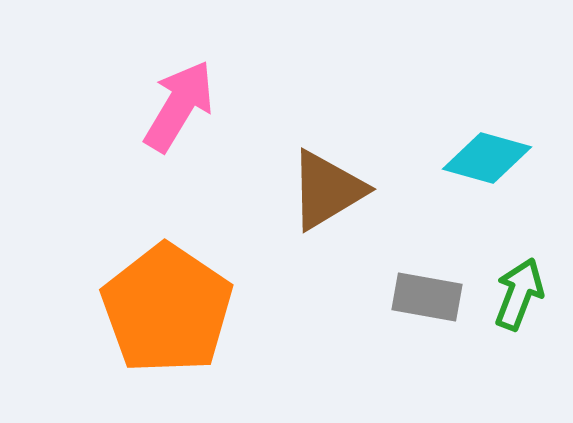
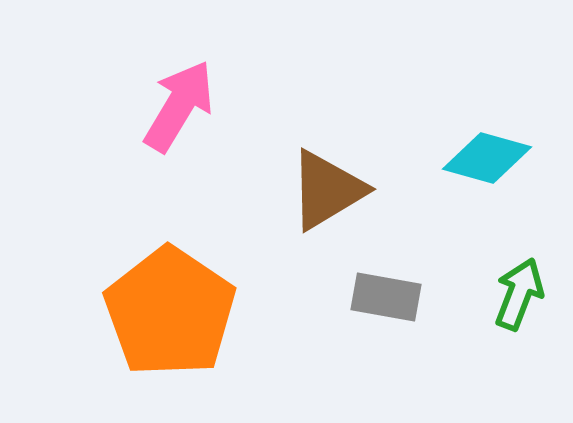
gray rectangle: moved 41 px left
orange pentagon: moved 3 px right, 3 px down
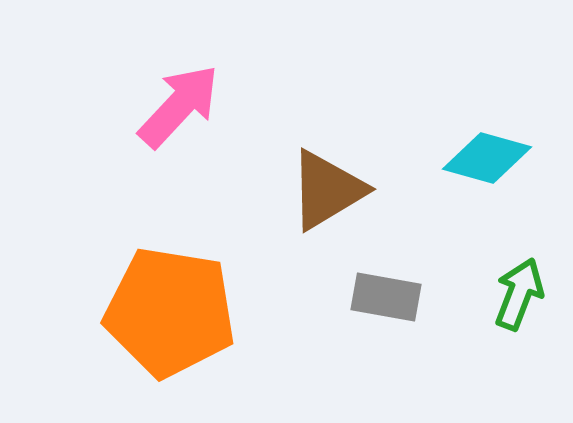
pink arrow: rotated 12 degrees clockwise
orange pentagon: rotated 25 degrees counterclockwise
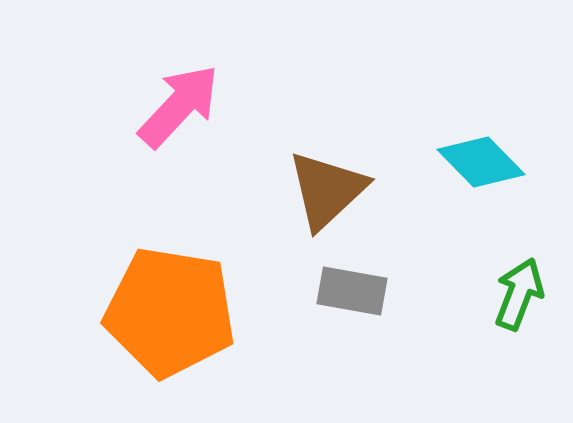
cyan diamond: moved 6 px left, 4 px down; rotated 30 degrees clockwise
brown triangle: rotated 12 degrees counterclockwise
gray rectangle: moved 34 px left, 6 px up
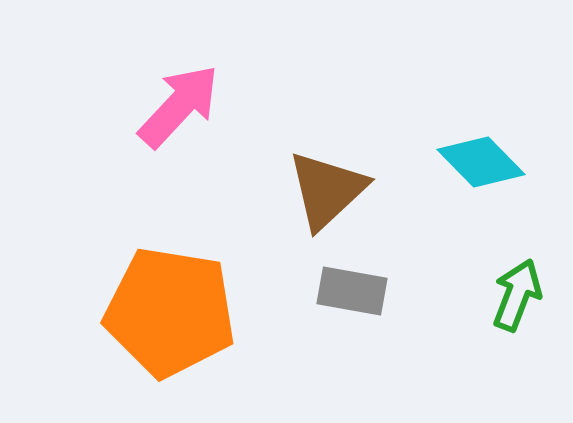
green arrow: moved 2 px left, 1 px down
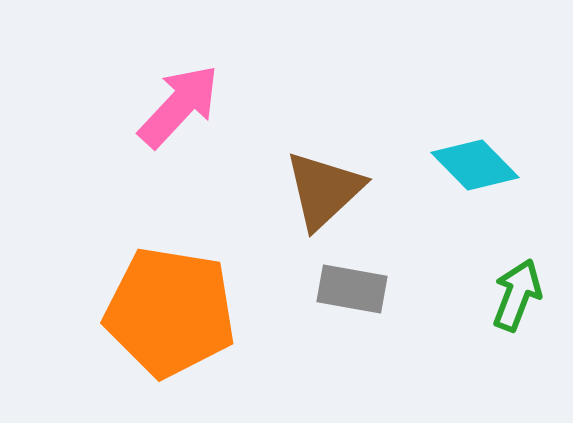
cyan diamond: moved 6 px left, 3 px down
brown triangle: moved 3 px left
gray rectangle: moved 2 px up
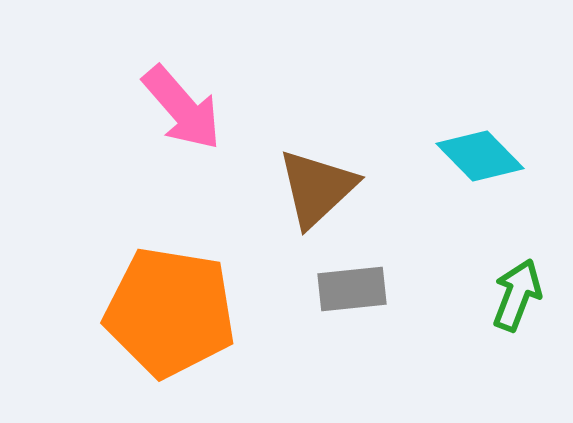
pink arrow: moved 3 px right, 2 px down; rotated 96 degrees clockwise
cyan diamond: moved 5 px right, 9 px up
brown triangle: moved 7 px left, 2 px up
gray rectangle: rotated 16 degrees counterclockwise
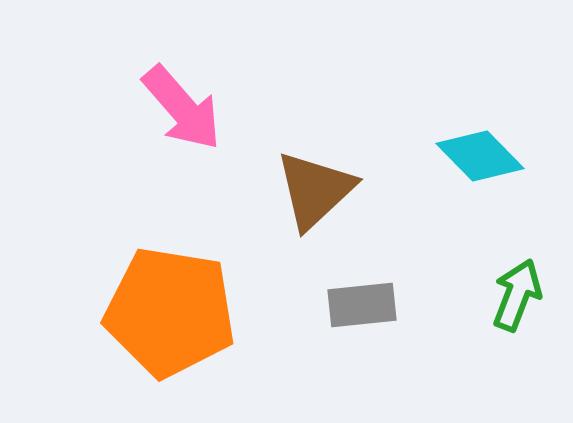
brown triangle: moved 2 px left, 2 px down
gray rectangle: moved 10 px right, 16 px down
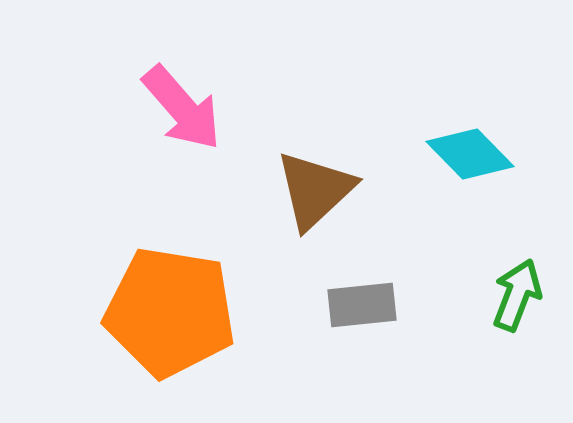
cyan diamond: moved 10 px left, 2 px up
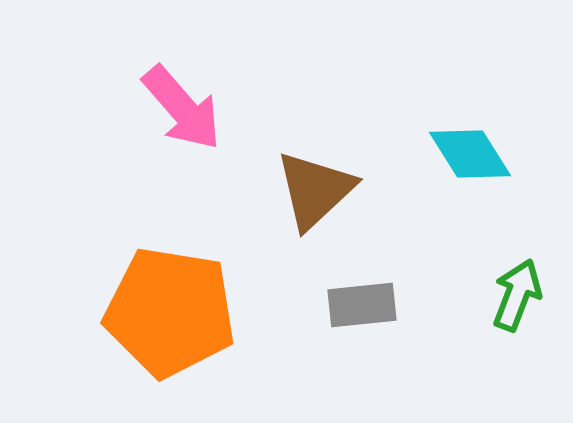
cyan diamond: rotated 12 degrees clockwise
